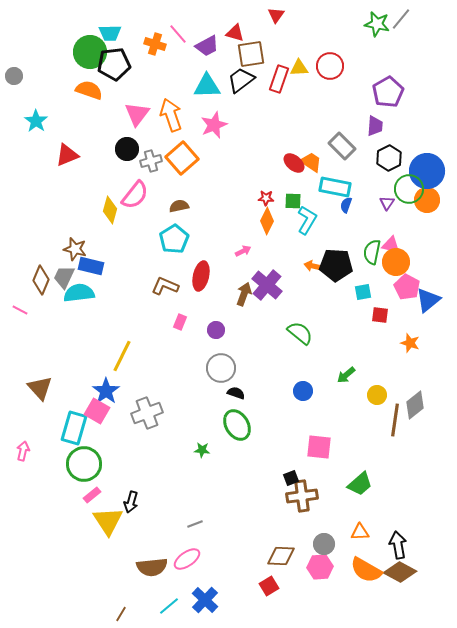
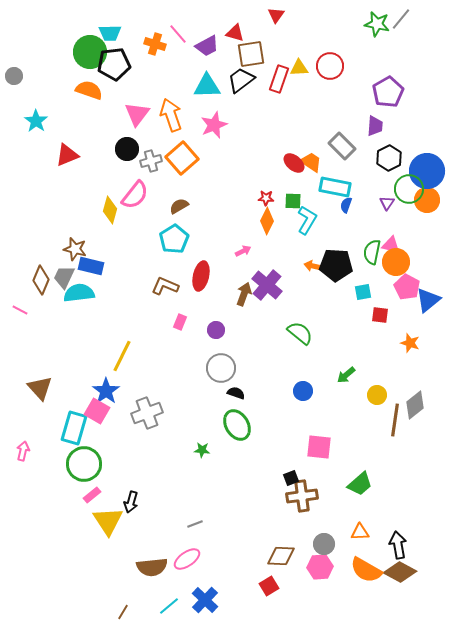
brown semicircle at (179, 206): rotated 18 degrees counterclockwise
brown line at (121, 614): moved 2 px right, 2 px up
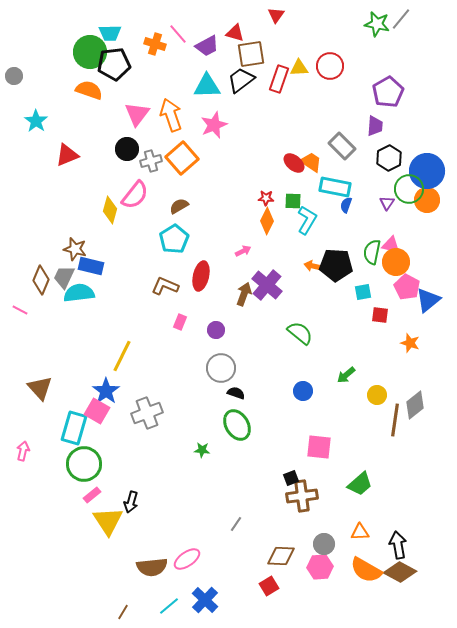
gray line at (195, 524): moved 41 px right; rotated 35 degrees counterclockwise
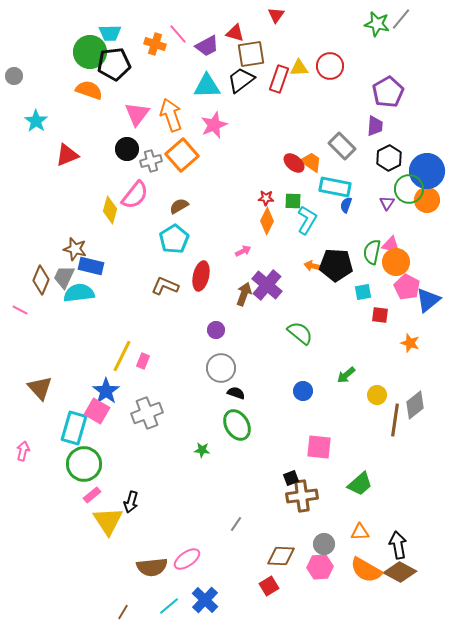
orange square at (182, 158): moved 3 px up
pink rectangle at (180, 322): moved 37 px left, 39 px down
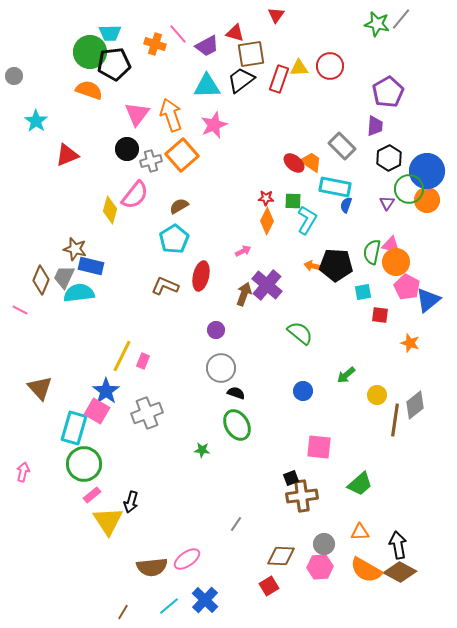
pink arrow at (23, 451): moved 21 px down
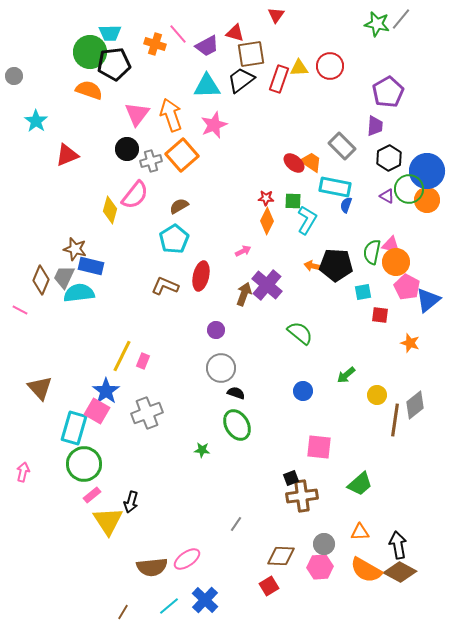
purple triangle at (387, 203): moved 7 px up; rotated 35 degrees counterclockwise
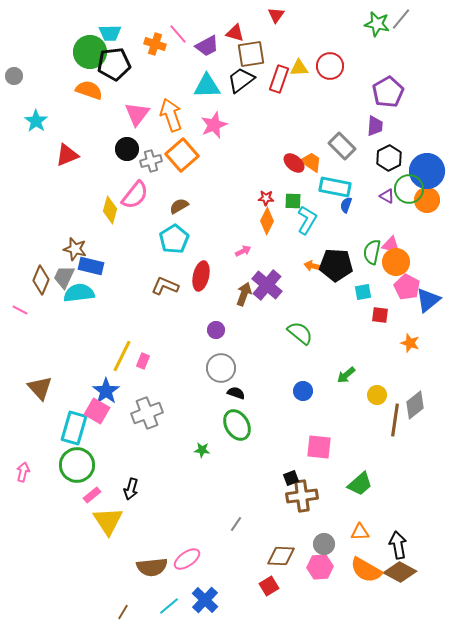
green circle at (84, 464): moved 7 px left, 1 px down
black arrow at (131, 502): moved 13 px up
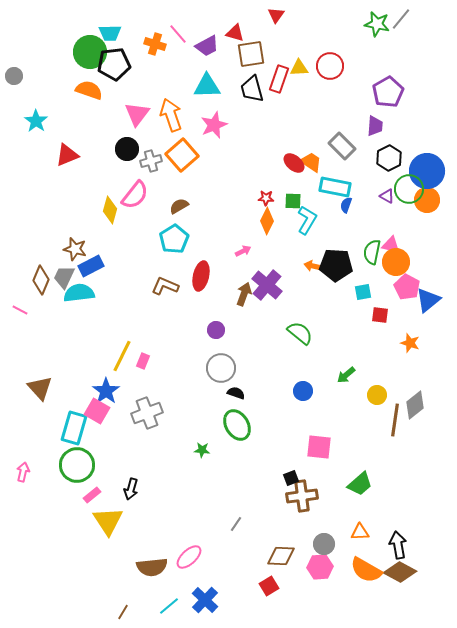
black trapezoid at (241, 80): moved 11 px right, 9 px down; rotated 68 degrees counterclockwise
blue rectangle at (91, 266): rotated 40 degrees counterclockwise
pink ellipse at (187, 559): moved 2 px right, 2 px up; rotated 8 degrees counterclockwise
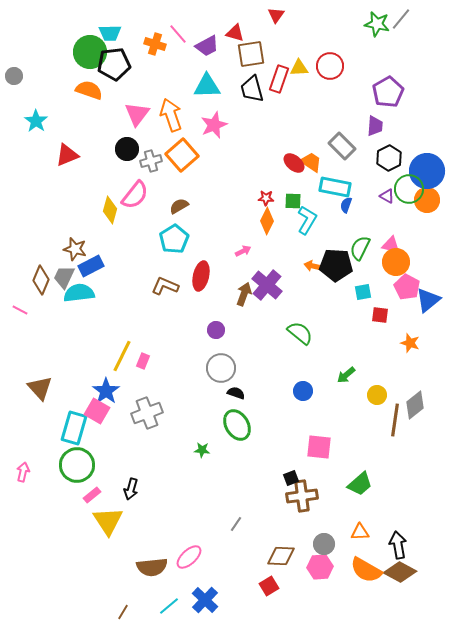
green semicircle at (372, 252): moved 12 px left, 4 px up; rotated 15 degrees clockwise
